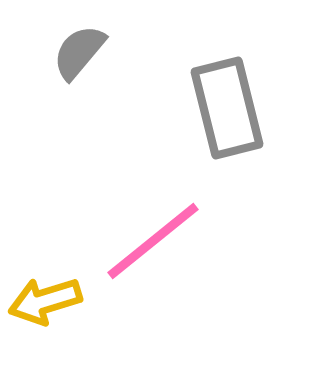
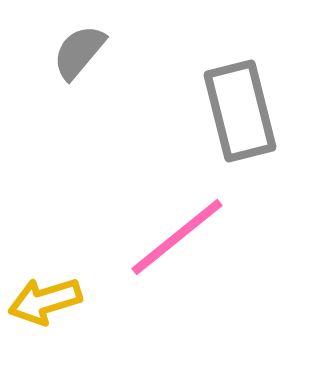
gray rectangle: moved 13 px right, 3 px down
pink line: moved 24 px right, 4 px up
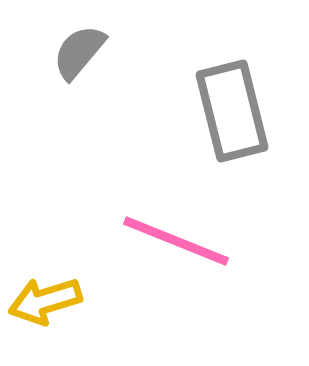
gray rectangle: moved 8 px left
pink line: moved 1 px left, 4 px down; rotated 61 degrees clockwise
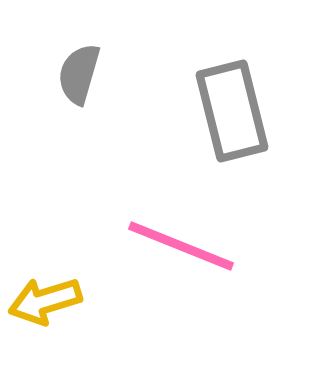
gray semicircle: moved 22 px down; rotated 24 degrees counterclockwise
pink line: moved 5 px right, 5 px down
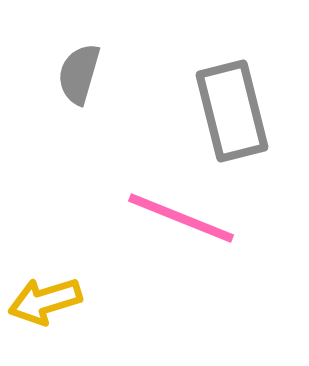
pink line: moved 28 px up
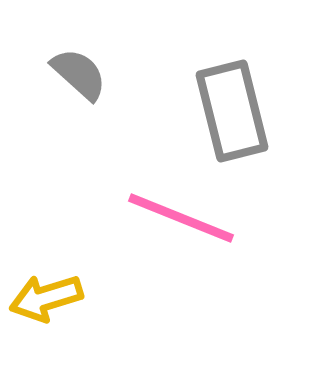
gray semicircle: rotated 116 degrees clockwise
yellow arrow: moved 1 px right, 3 px up
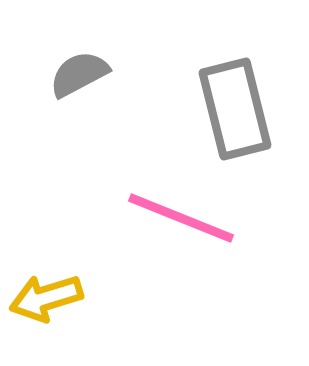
gray semicircle: rotated 70 degrees counterclockwise
gray rectangle: moved 3 px right, 2 px up
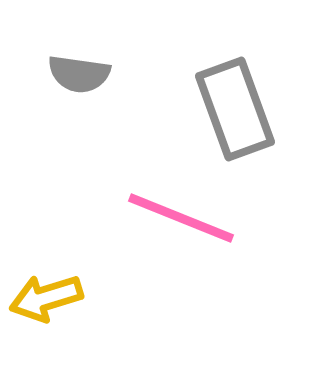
gray semicircle: rotated 144 degrees counterclockwise
gray rectangle: rotated 6 degrees counterclockwise
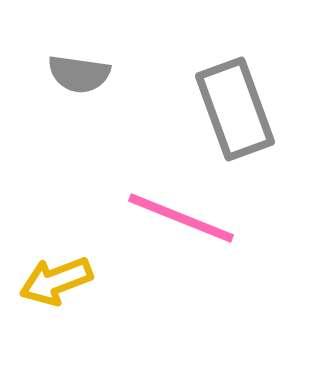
yellow arrow: moved 10 px right, 17 px up; rotated 4 degrees counterclockwise
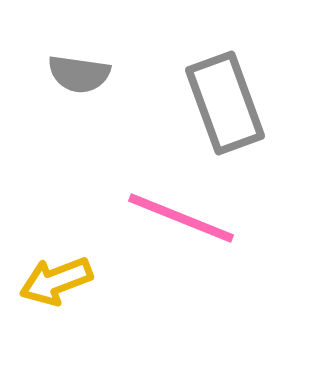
gray rectangle: moved 10 px left, 6 px up
